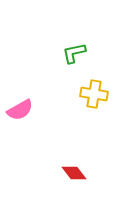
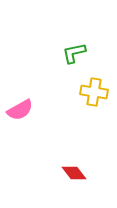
yellow cross: moved 2 px up
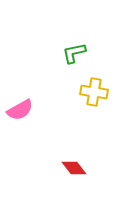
red diamond: moved 5 px up
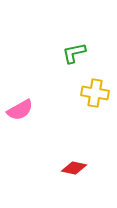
yellow cross: moved 1 px right, 1 px down
red diamond: rotated 40 degrees counterclockwise
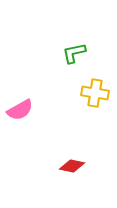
red diamond: moved 2 px left, 2 px up
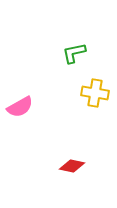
pink semicircle: moved 3 px up
